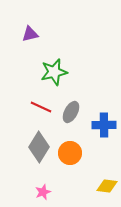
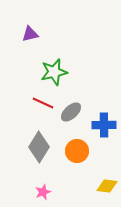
red line: moved 2 px right, 4 px up
gray ellipse: rotated 20 degrees clockwise
orange circle: moved 7 px right, 2 px up
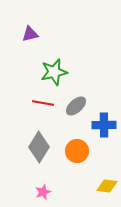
red line: rotated 15 degrees counterclockwise
gray ellipse: moved 5 px right, 6 px up
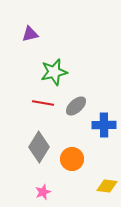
orange circle: moved 5 px left, 8 px down
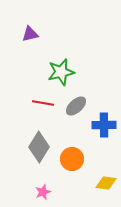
green star: moved 7 px right
yellow diamond: moved 1 px left, 3 px up
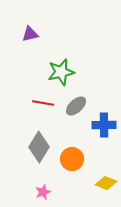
yellow diamond: rotated 15 degrees clockwise
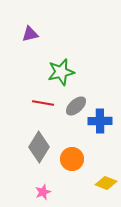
blue cross: moved 4 px left, 4 px up
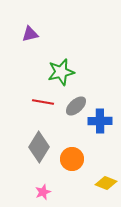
red line: moved 1 px up
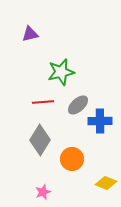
red line: rotated 15 degrees counterclockwise
gray ellipse: moved 2 px right, 1 px up
gray diamond: moved 1 px right, 7 px up
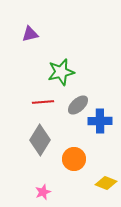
orange circle: moved 2 px right
